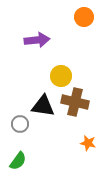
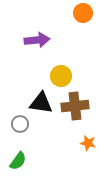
orange circle: moved 1 px left, 4 px up
brown cross: moved 4 px down; rotated 20 degrees counterclockwise
black triangle: moved 2 px left, 3 px up
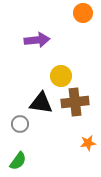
brown cross: moved 4 px up
orange star: rotated 21 degrees counterclockwise
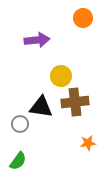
orange circle: moved 5 px down
black triangle: moved 4 px down
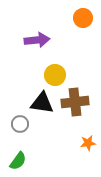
yellow circle: moved 6 px left, 1 px up
black triangle: moved 1 px right, 4 px up
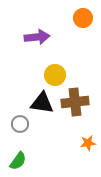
purple arrow: moved 3 px up
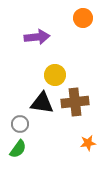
green semicircle: moved 12 px up
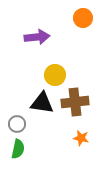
gray circle: moved 3 px left
orange star: moved 7 px left, 5 px up; rotated 21 degrees clockwise
green semicircle: rotated 24 degrees counterclockwise
